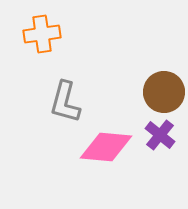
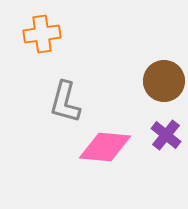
brown circle: moved 11 px up
purple cross: moved 6 px right
pink diamond: moved 1 px left
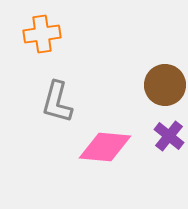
brown circle: moved 1 px right, 4 px down
gray L-shape: moved 8 px left
purple cross: moved 3 px right, 1 px down
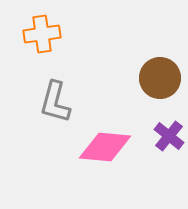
brown circle: moved 5 px left, 7 px up
gray L-shape: moved 2 px left
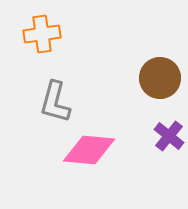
pink diamond: moved 16 px left, 3 px down
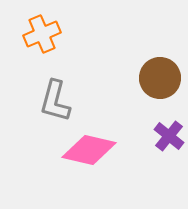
orange cross: rotated 15 degrees counterclockwise
gray L-shape: moved 1 px up
pink diamond: rotated 8 degrees clockwise
